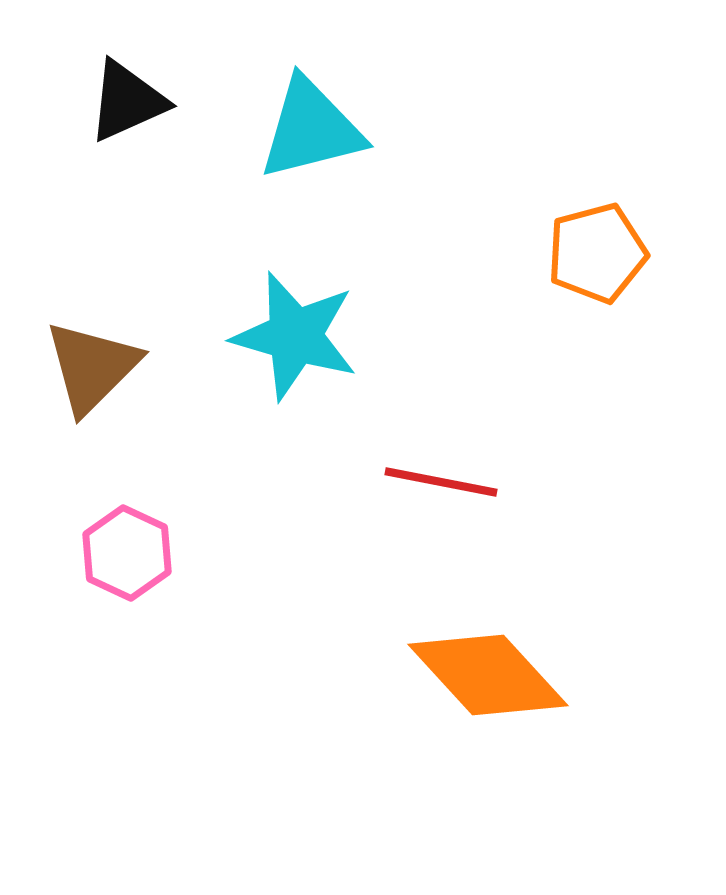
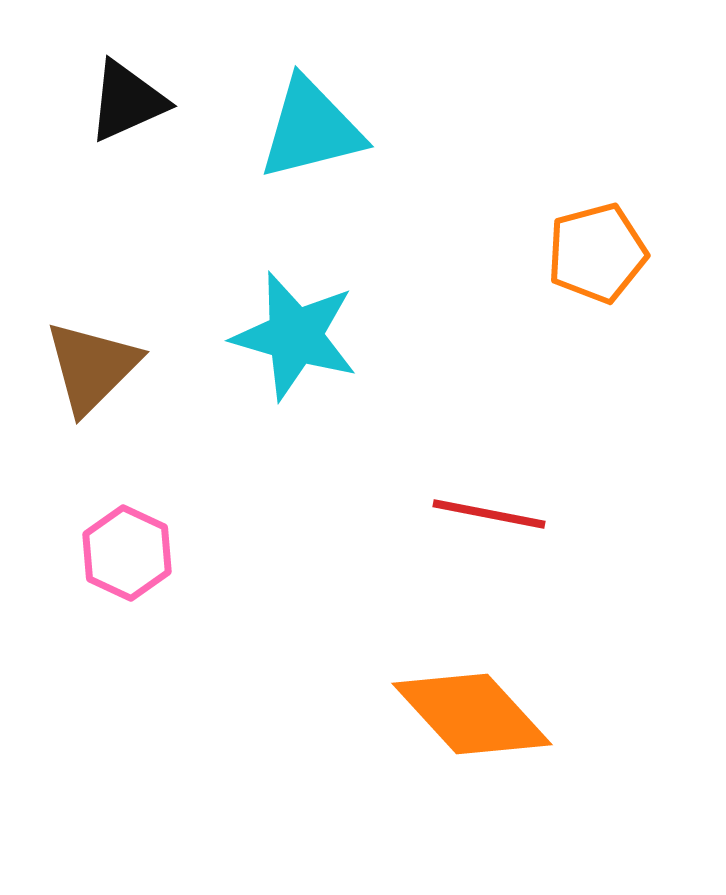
red line: moved 48 px right, 32 px down
orange diamond: moved 16 px left, 39 px down
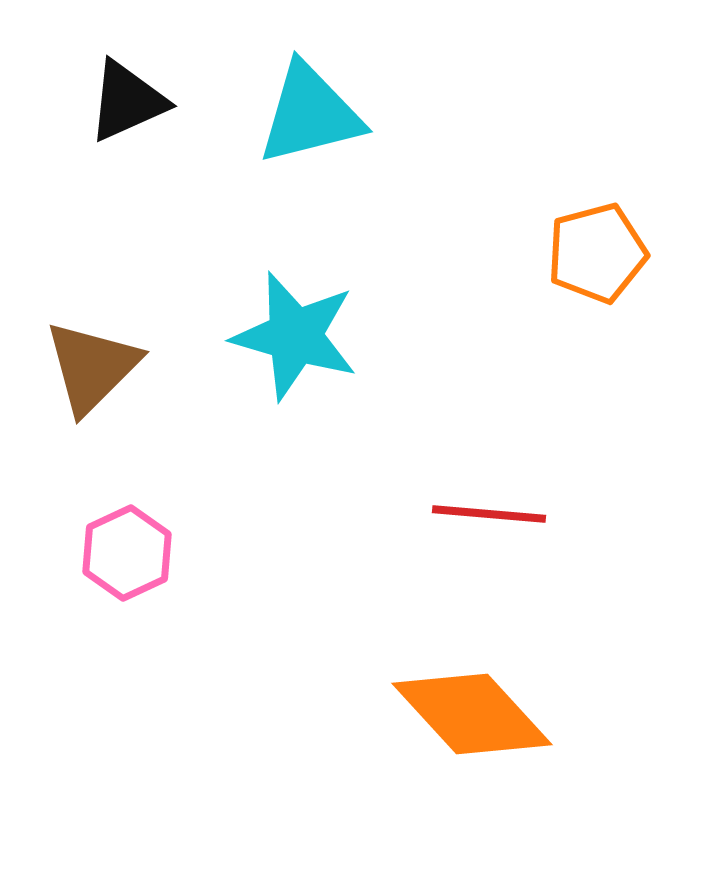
cyan triangle: moved 1 px left, 15 px up
red line: rotated 6 degrees counterclockwise
pink hexagon: rotated 10 degrees clockwise
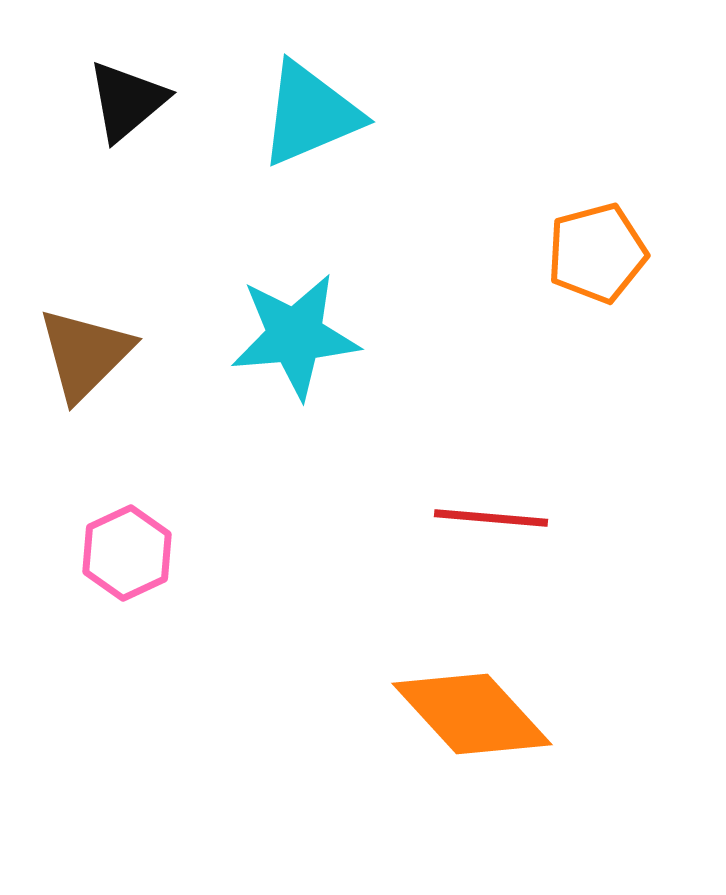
black triangle: rotated 16 degrees counterclockwise
cyan triangle: rotated 9 degrees counterclockwise
cyan star: rotated 21 degrees counterclockwise
brown triangle: moved 7 px left, 13 px up
red line: moved 2 px right, 4 px down
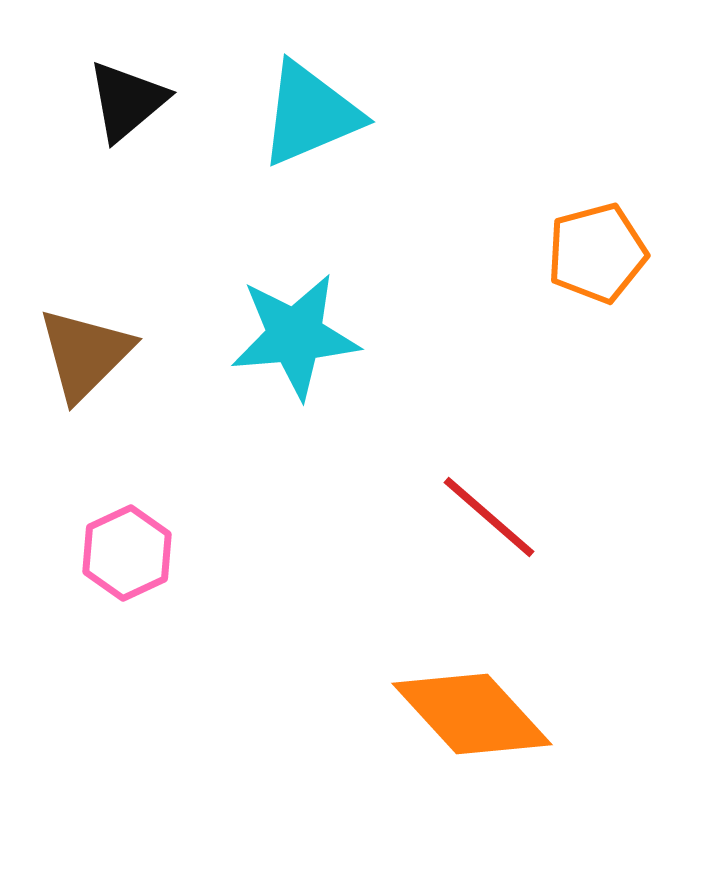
red line: moved 2 px left, 1 px up; rotated 36 degrees clockwise
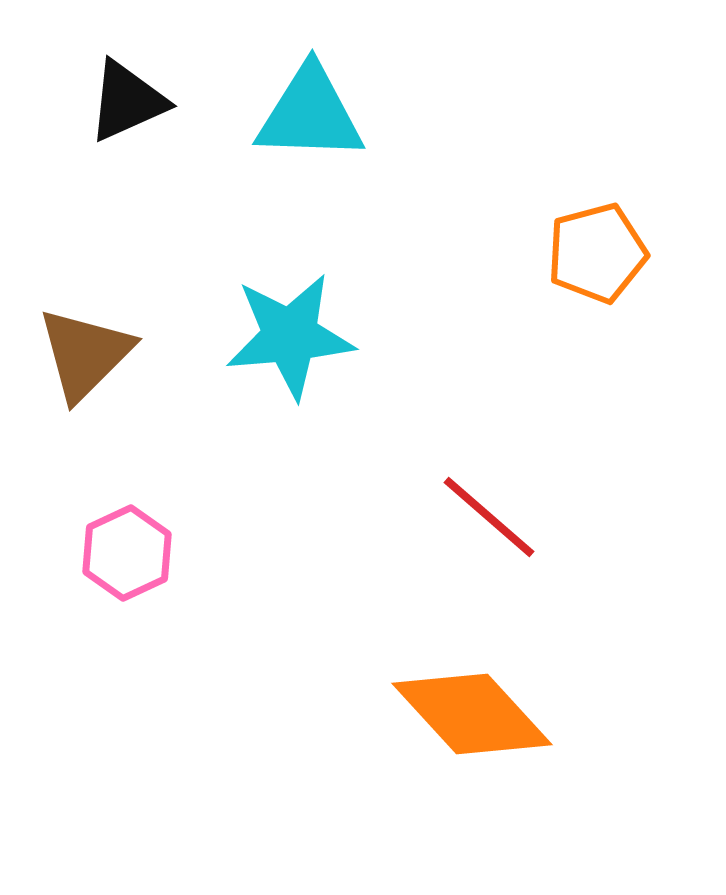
black triangle: rotated 16 degrees clockwise
cyan triangle: rotated 25 degrees clockwise
cyan star: moved 5 px left
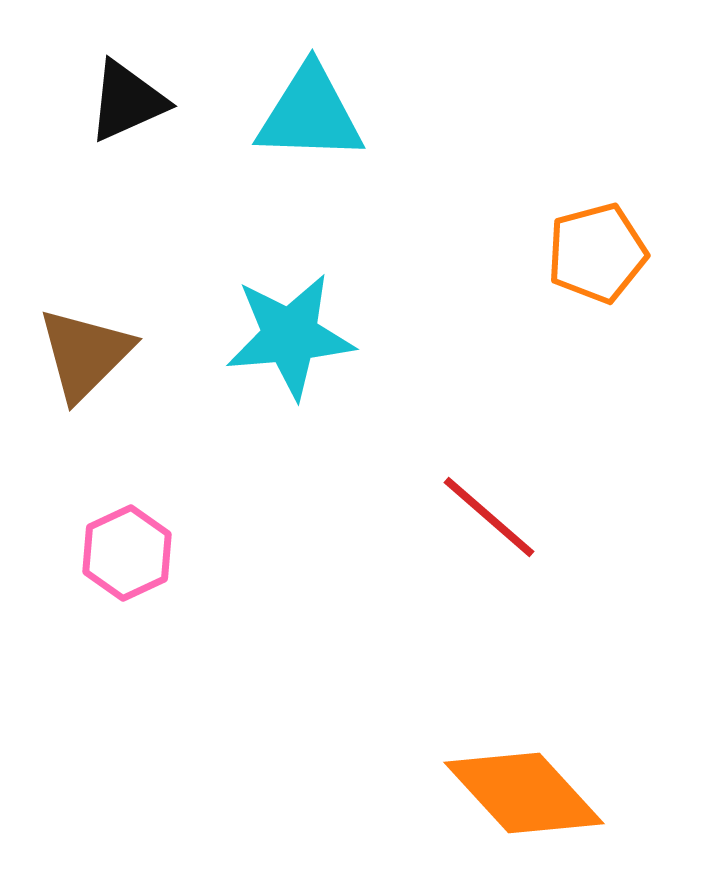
orange diamond: moved 52 px right, 79 px down
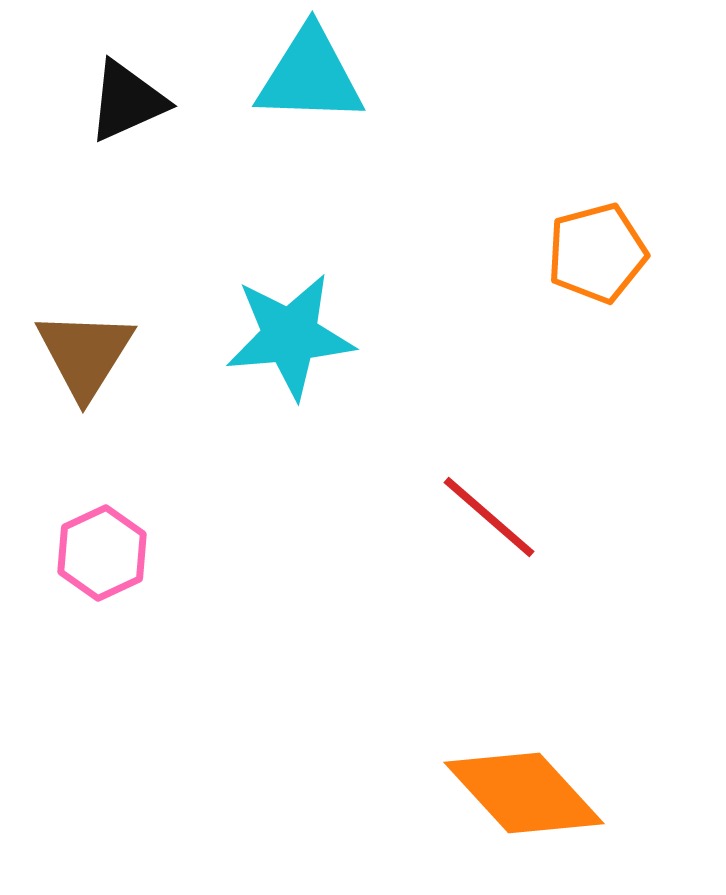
cyan triangle: moved 38 px up
brown triangle: rotated 13 degrees counterclockwise
pink hexagon: moved 25 px left
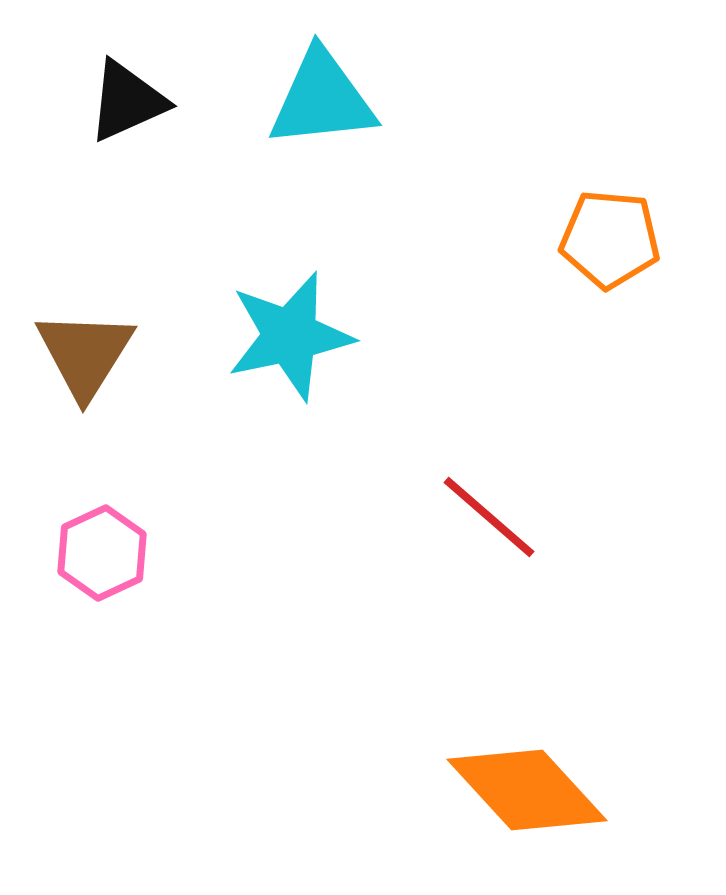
cyan triangle: moved 12 px right, 23 px down; rotated 8 degrees counterclockwise
orange pentagon: moved 13 px right, 14 px up; rotated 20 degrees clockwise
cyan star: rotated 7 degrees counterclockwise
orange diamond: moved 3 px right, 3 px up
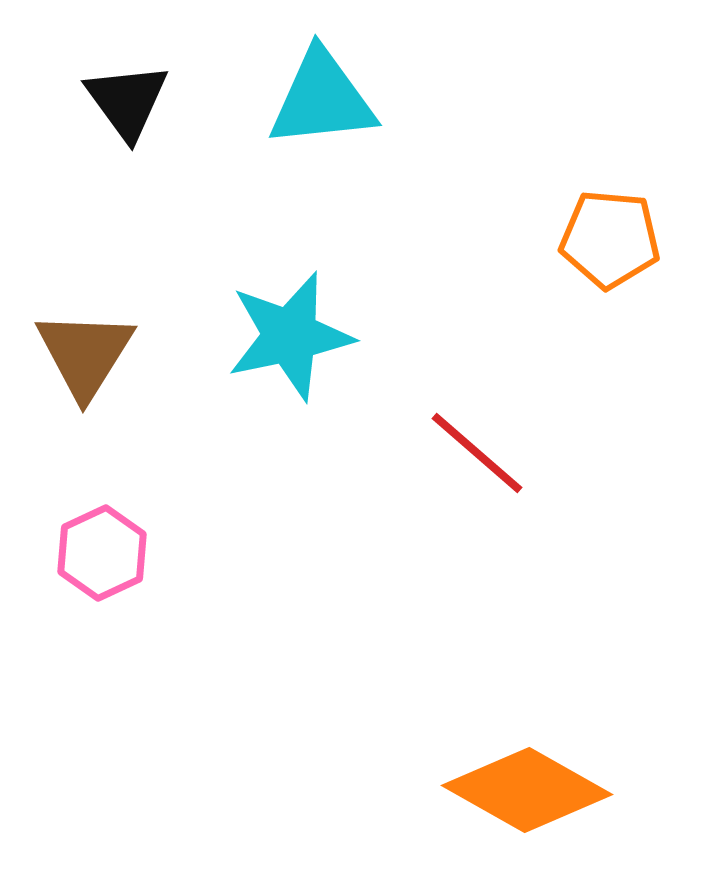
black triangle: rotated 42 degrees counterclockwise
red line: moved 12 px left, 64 px up
orange diamond: rotated 18 degrees counterclockwise
